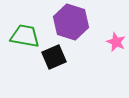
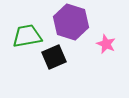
green trapezoid: moved 2 px right; rotated 20 degrees counterclockwise
pink star: moved 10 px left, 2 px down
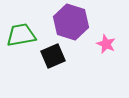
green trapezoid: moved 6 px left, 1 px up
black square: moved 1 px left, 1 px up
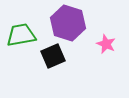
purple hexagon: moved 3 px left, 1 px down
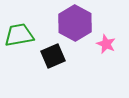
purple hexagon: moved 7 px right; rotated 12 degrees clockwise
green trapezoid: moved 2 px left
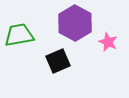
pink star: moved 2 px right, 2 px up
black square: moved 5 px right, 5 px down
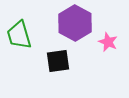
green trapezoid: rotated 96 degrees counterclockwise
black square: rotated 15 degrees clockwise
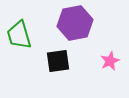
purple hexagon: rotated 20 degrees clockwise
pink star: moved 2 px right, 19 px down; rotated 24 degrees clockwise
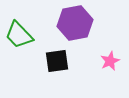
green trapezoid: rotated 28 degrees counterclockwise
black square: moved 1 px left
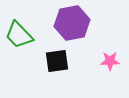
purple hexagon: moved 3 px left
pink star: rotated 24 degrees clockwise
